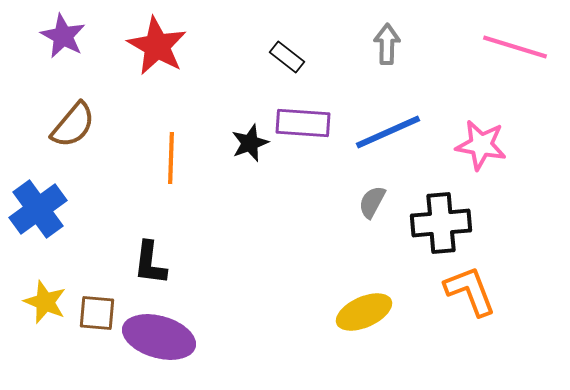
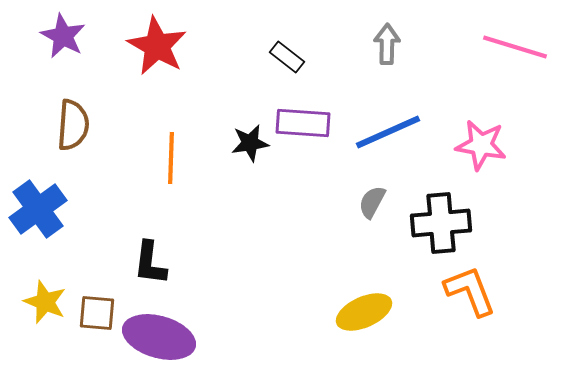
brown semicircle: rotated 36 degrees counterclockwise
black star: rotated 12 degrees clockwise
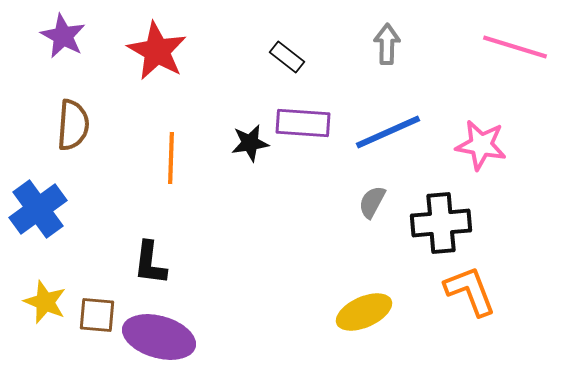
red star: moved 5 px down
brown square: moved 2 px down
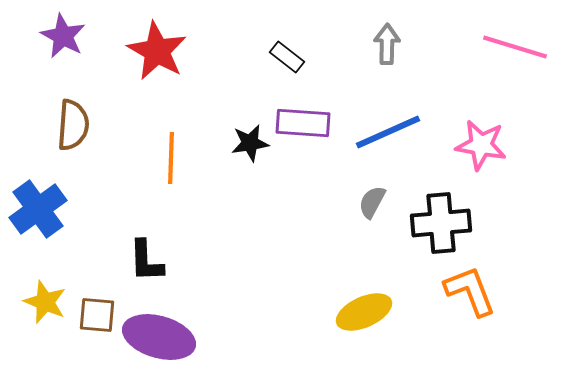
black L-shape: moved 4 px left, 2 px up; rotated 9 degrees counterclockwise
